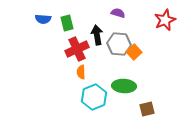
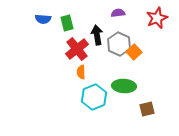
purple semicircle: rotated 24 degrees counterclockwise
red star: moved 8 px left, 2 px up
gray hexagon: rotated 20 degrees clockwise
red cross: rotated 15 degrees counterclockwise
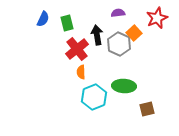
blue semicircle: rotated 70 degrees counterclockwise
orange square: moved 19 px up
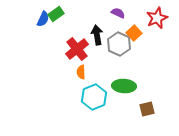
purple semicircle: rotated 32 degrees clockwise
green rectangle: moved 11 px left, 9 px up; rotated 70 degrees clockwise
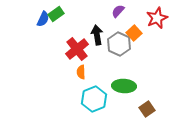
purple semicircle: moved 2 px up; rotated 72 degrees counterclockwise
cyan hexagon: moved 2 px down
brown square: rotated 21 degrees counterclockwise
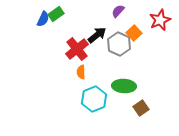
red star: moved 3 px right, 2 px down
black arrow: rotated 60 degrees clockwise
brown square: moved 6 px left, 1 px up
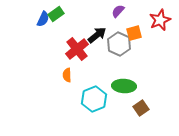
orange square: rotated 28 degrees clockwise
orange semicircle: moved 14 px left, 3 px down
